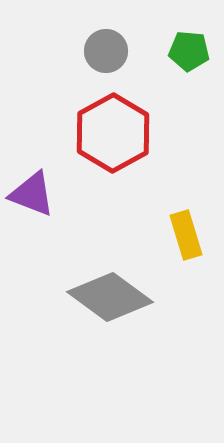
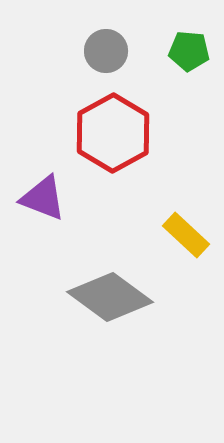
purple triangle: moved 11 px right, 4 px down
yellow rectangle: rotated 30 degrees counterclockwise
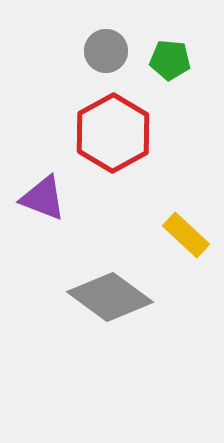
green pentagon: moved 19 px left, 9 px down
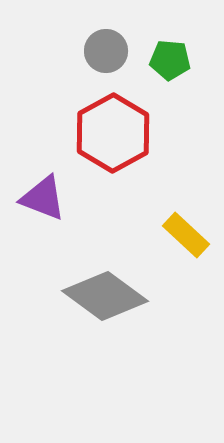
gray diamond: moved 5 px left, 1 px up
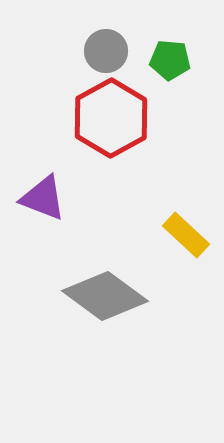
red hexagon: moved 2 px left, 15 px up
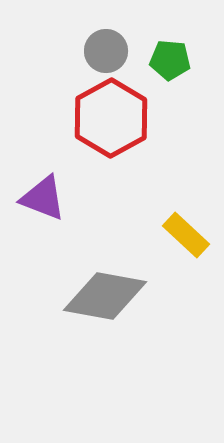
gray diamond: rotated 26 degrees counterclockwise
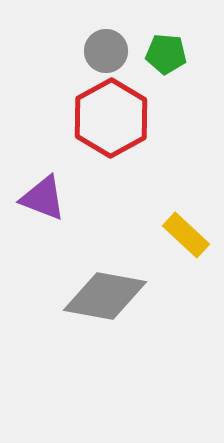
green pentagon: moved 4 px left, 6 px up
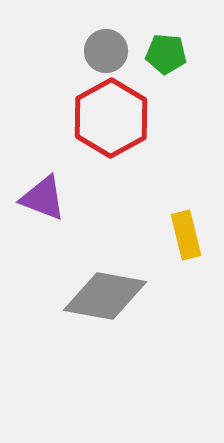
yellow rectangle: rotated 33 degrees clockwise
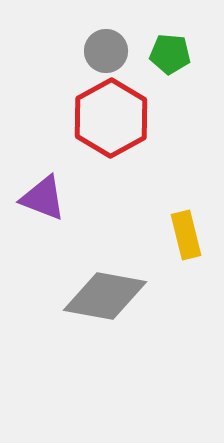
green pentagon: moved 4 px right
